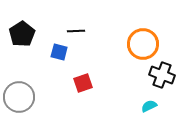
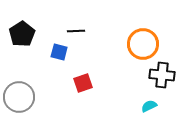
black cross: rotated 15 degrees counterclockwise
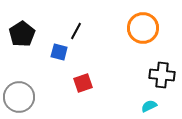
black line: rotated 60 degrees counterclockwise
orange circle: moved 16 px up
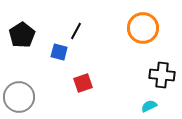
black pentagon: moved 1 px down
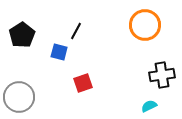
orange circle: moved 2 px right, 3 px up
black cross: rotated 15 degrees counterclockwise
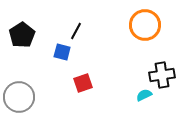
blue square: moved 3 px right
cyan semicircle: moved 5 px left, 11 px up
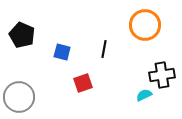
black line: moved 28 px right, 18 px down; rotated 18 degrees counterclockwise
black pentagon: rotated 15 degrees counterclockwise
